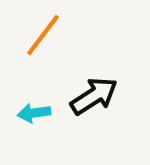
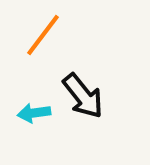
black arrow: moved 11 px left; rotated 84 degrees clockwise
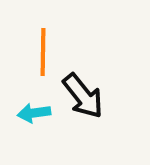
orange line: moved 17 px down; rotated 36 degrees counterclockwise
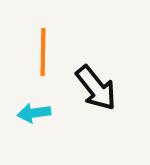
black arrow: moved 13 px right, 8 px up
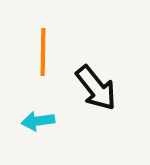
cyan arrow: moved 4 px right, 8 px down
